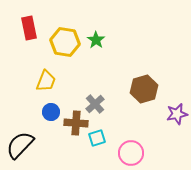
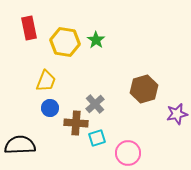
blue circle: moved 1 px left, 4 px up
black semicircle: rotated 44 degrees clockwise
pink circle: moved 3 px left
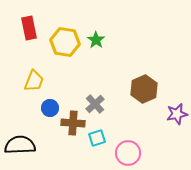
yellow trapezoid: moved 12 px left
brown hexagon: rotated 8 degrees counterclockwise
brown cross: moved 3 px left
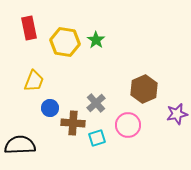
gray cross: moved 1 px right, 1 px up
pink circle: moved 28 px up
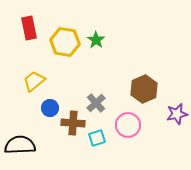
yellow trapezoid: rotated 150 degrees counterclockwise
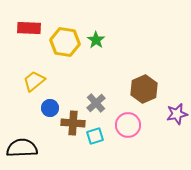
red rectangle: rotated 75 degrees counterclockwise
cyan square: moved 2 px left, 2 px up
black semicircle: moved 2 px right, 3 px down
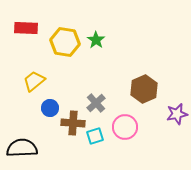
red rectangle: moved 3 px left
pink circle: moved 3 px left, 2 px down
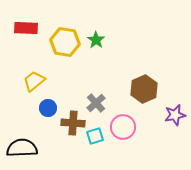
blue circle: moved 2 px left
purple star: moved 2 px left, 1 px down
pink circle: moved 2 px left
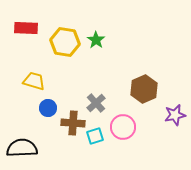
yellow trapezoid: rotated 55 degrees clockwise
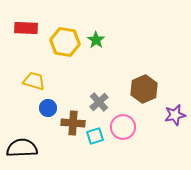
gray cross: moved 3 px right, 1 px up
